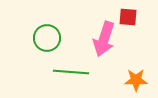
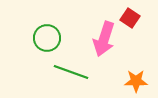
red square: moved 2 px right, 1 px down; rotated 30 degrees clockwise
green line: rotated 16 degrees clockwise
orange star: moved 1 px down
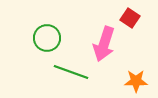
pink arrow: moved 5 px down
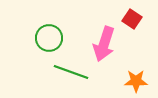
red square: moved 2 px right, 1 px down
green circle: moved 2 px right
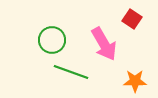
green circle: moved 3 px right, 2 px down
pink arrow: rotated 48 degrees counterclockwise
orange star: moved 1 px left
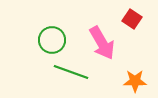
pink arrow: moved 2 px left, 1 px up
